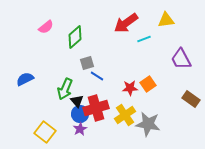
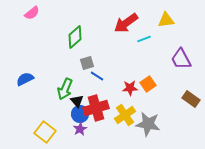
pink semicircle: moved 14 px left, 14 px up
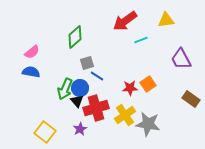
pink semicircle: moved 39 px down
red arrow: moved 1 px left, 2 px up
cyan line: moved 3 px left, 1 px down
blue semicircle: moved 6 px right, 7 px up; rotated 36 degrees clockwise
blue circle: moved 26 px up
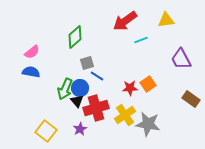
yellow square: moved 1 px right, 1 px up
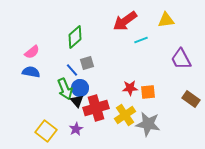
blue line: moved 25 px left, 6 px up; rotated 16 degrees clockwise
orange square: moved 8 px down; rotated 28 degrees clockwise
green arrow: rotated 45 degrees counterclockwise
purple star: moved 4 px left
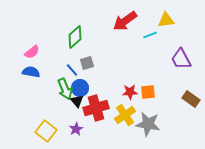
cyan line: moved 9 px right, 5 px up
red star: moved 4 px down
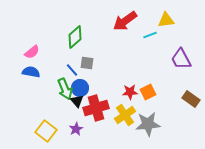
gray square: rotated 24 degrees clockwise
orange square: rotated 21 degrees counterclockwise
gray star: rotated 15 degrees counterclockwise
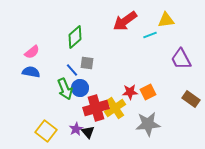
black triangle: moved 11 px right, 31 px down
yellow cross: moved 10 px left, 7 px up
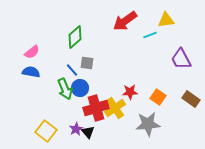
orange square: moved 10 px right, 5 px down; rotated 28 degrees counterclockwise
